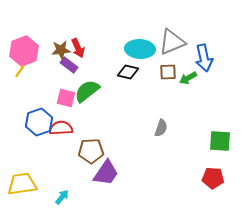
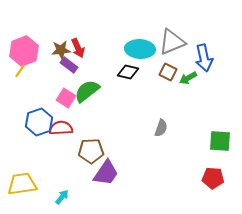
brown square: rotated 30 degrees clockwise
pink square: rotated 18 degrees clockwise
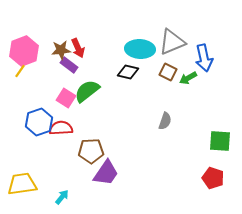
gray semicircle: moved 4 px right, 7 px up
red pentagon: rotated 15 degrees clockwise
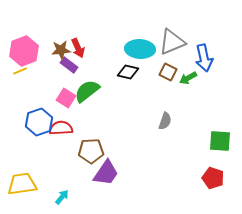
yellow line: rotated 32 degrees clockwise
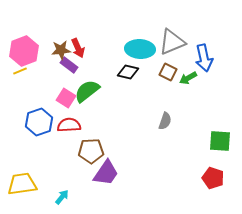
red semicircle: moved 8 px right, 3 px up
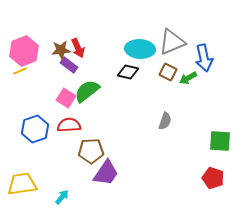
blue hexagon: moved 4 px left, 7 px down
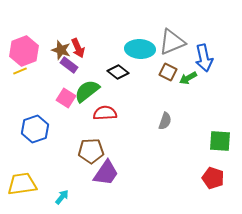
brown star: rotated 24 degrees clockwise
black diamond: moved 10 px left; rotated 25 degrees clockwise
red semicircle: moved 36 px right, 12 px up
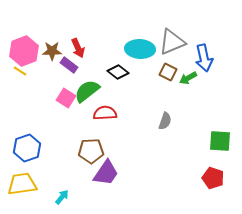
brown star: moved 9 px left, 1 px down; rotated 18 degrees counterclockwise
yellow line: rotated 56 degrees clockwise
blue hexagon: moved 8 px left, 19 px down
